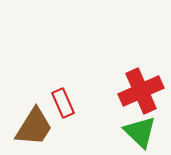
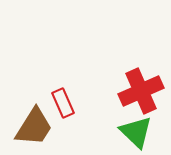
green triangle: moved 4 px left
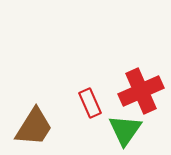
red rectangle: moved 27 px right
green triangle: moved 11 px left, 2 px up; rotated 21 degrees clockwise
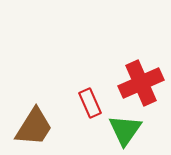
red cross: moved 8 px up
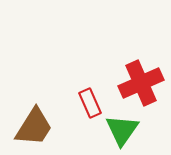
green triangle: moved 3 px left
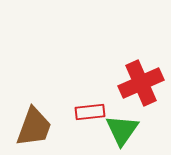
red rectangle: moved 9 px down; rotated 72 degrees counterclockwise
brown trapezoid: rotated 12 degrees counterclockwise
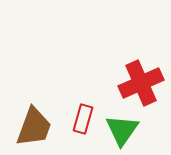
red rectangle: moved 7 px left, 7 px down; rotated 68 degrees counterclockwise
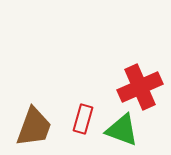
red cross: moved 1 px left, 4 px down
green triangle: rotated 45 degrees counterclockwise
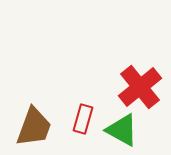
red cross: rotated 15 degrees counterclockwise
green triangle: rotated 9 degrees clockwise
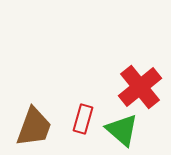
green triangle: rotated 12 degrees clockwise
